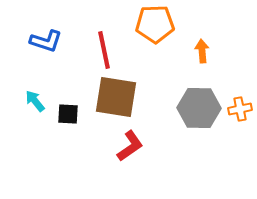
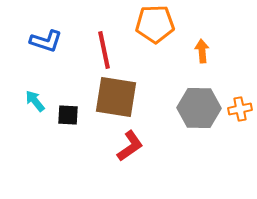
black square: moved 1 px down
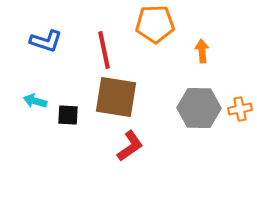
cyan arrow: rotated 35 degrees counterclockwise
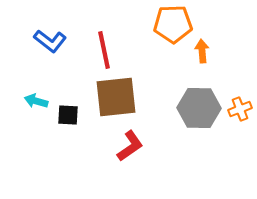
orange pentagon: moved 18 px right
blue L-shape: moved 4 px right; rotated 20 degrees clockwise
brown square: rotated 15 degrees counterclockwise
cyan arrow: moved 1 px right
orange cross: rotated 10 degrees counterclockwise
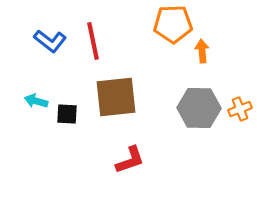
red line: moved 11 px left, 9 px up
black square: moved 1 px left, 1 px up
red L-shape: moved 14 px down; rotated 16 degrees clockwise
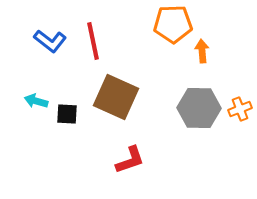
brown square: rotated 30 degrees clockwise
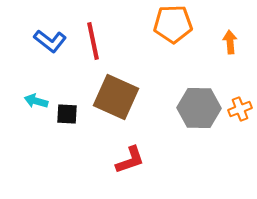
orange arrow: moved 28 px right, 9 px up
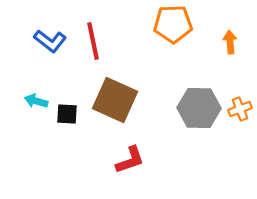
brown square: moved 1 px left, 3 px down
